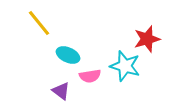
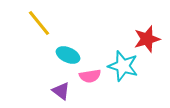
cyan star: moved 2 px left
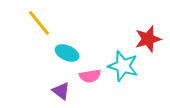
red star: moved 1 px right
cyan ellipse: moved 1 px left, 2 px up
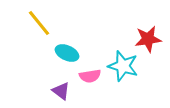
red star: rotated 8 degrees clockwise
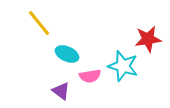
cyan ellipse: moved 1 px down
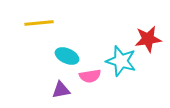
yellow line: rotated 56 degrees counterclockwise
cyan ellipse: moved 2 px down
cyan star: moved 2 px left, 5 px up
purple triangle: moved 1 px up; rotated 48 degrees counterclockwise
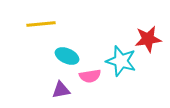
yellow line: moved 2 px right, 1 px down
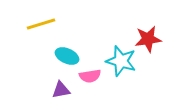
yellow line: rotated 12 degrees counterclockwise
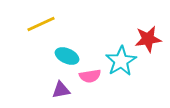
yellow line: rotated 8 degrees counterclockwise
cyan star: rotated 24 degrees clockwise
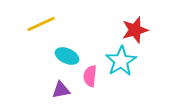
red star: moved 13 px left, 9 px up; rotated 8 degrees counterclockwise
pink semicircle: rotated 105 degrees clockwise
